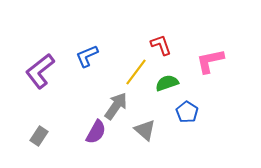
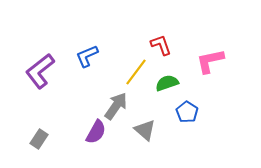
gray rectangle: moved 3 px down
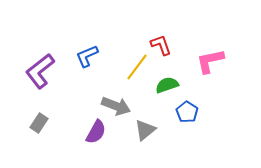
yellow line: moved 1 px right, 5 px up
green semicircle: moved 2 px down
gray arrow: rotated 76 degrees clockwise
gray triangle: rotated 40 degrees clockwise
gray rectangle: moved 16 px up
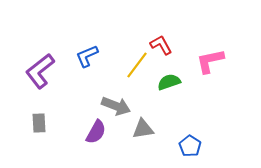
red L-shape: rotated 10 degrees counterclockwise
yellow line: moved 2 px up
green semicircle: moved 2 px right, 3 px up
blue pentagon: moved 3 px right, 34 px down
gray rectangle: rotated 36 degrees counterclockwise
gray triangle: moved 2 px left, 1 px up; rotated 30 degrees clockwise
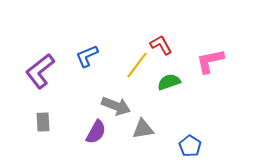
gray rectangle: moved 4 px right, 1 px up
